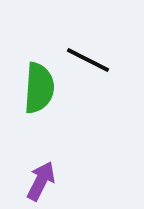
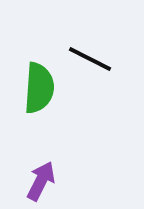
black line: moved 2 px right, 1 px up
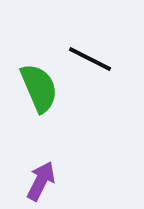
green semicircle: rotated 27 degrees counterclockwise
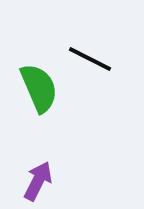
purple arrow: moved 3 px left
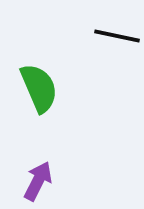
black line: moved 27 px right, 23 px up; rotated 15 degrees counterclockwise
